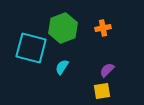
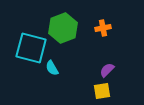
cyan semicircle: moved 10 px left, 1 px down; rotated 63 degrees counterclockwise
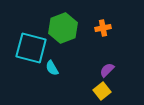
yellow square: rotated 30 degrees counterclockwise
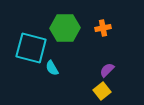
green hexagon: moved 2 px right; rotated 20 degrees clockwise
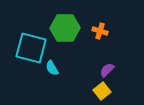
orange cross: moved 3 px left, 3 px down; rotated 28 degrees clockwise
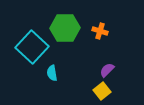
cyan square: moved 1 px right, 1 px up; rotated 28 degrees clockwise
cyan semicircle: moved 5 px down; rotated 21 degrees clockwise
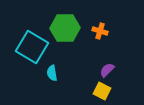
cyan square: rotated 12 degrees counterclockwise
yellow square: rotated 24 degrees counterclockwise
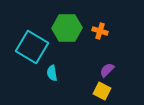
green hexagon: moved 2 px right
